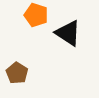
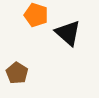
black triangle: rotated 8 degrees clockwise
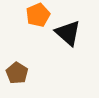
orange pentagon: moved 2 px right; rotated 30 degrees clockwise
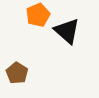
black triangle: moved 1 px left, 2 px up
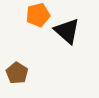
orange pentagon: rotated 10 degrees clockwise
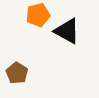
black triangle: rotated 12 degrees counterclockwise
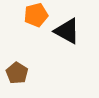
orange pentagon: moved 2 px left
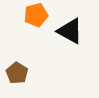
black triangle: moved 3 px right
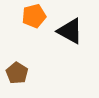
orange pentagon: moved 2 px left, 1 px down
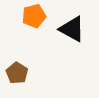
black triangle: moved 2 px right, 2 px up
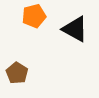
black triangle: moved 3 px right
